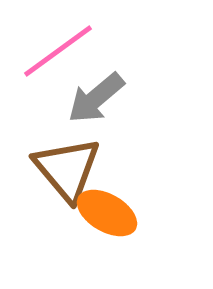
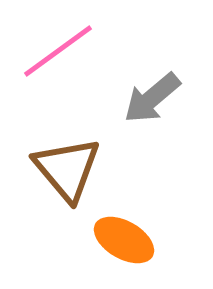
gray arrow: moved 56 px right
orange ellipse: moved 17 px right, 27 px down
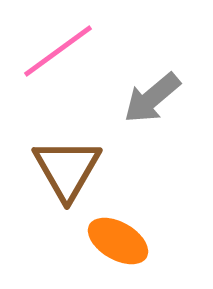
brown triangle: rotated 10 degrees clockwise
orange ellipse: moved 6 px left, 1 px down
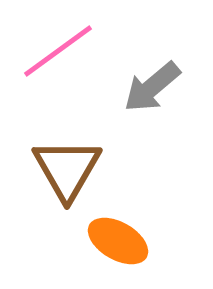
gray arrow: moved 11 px up
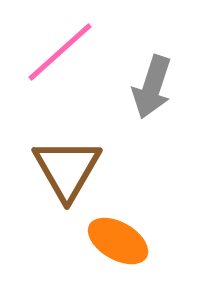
pink line: moved 2 px right, 1 px down; rotated 6 degrees counterclockwise
gray arrow: rotated 32 degrees counterclockwise
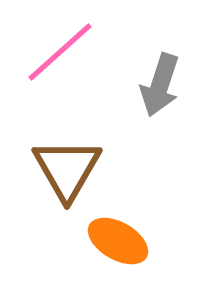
gray arrow: moved 8 px right, 2 px up
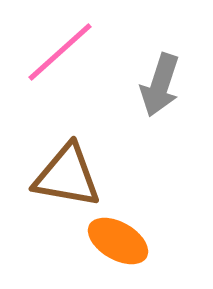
brown triangle: moved 7 px down; rotated 50 degrees counterclockwise
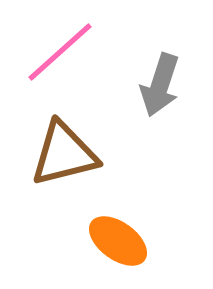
brown triangle: moved 3 px left, 22 px up; rotated 24 degrees counterclockwise
orange ellipse: rotated 6 degrees clockwise
